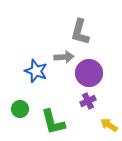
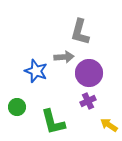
green circle: moved 3 px left, 2 px up
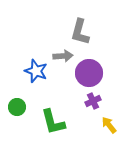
gray arrow: moved 1 px left, 1 px up
purple cross: moved 5 px right
yellow arrow: rotated 18 degrees clockwise
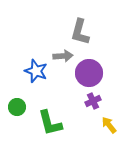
green L-shape: moved 3 px left, 1 px down
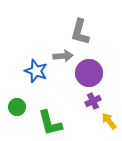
yellow arrow: moved 4 px up
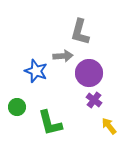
purple cross: moved 1 px right, 1 px up; rotated 28 degrees counterclockwise
yellow arrow: moved 5 px down
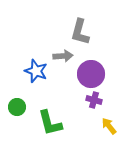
purple circle: moved 2 px right, 1 px down
purple cross: rotated 21 degrees counterclockwise
